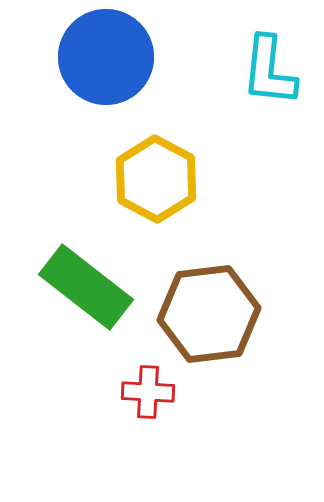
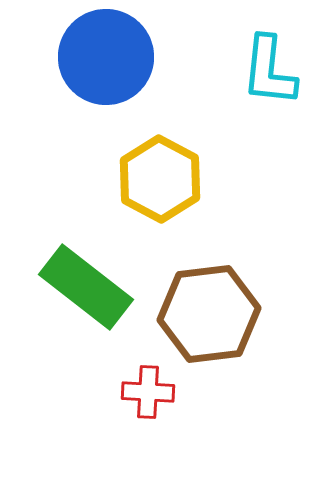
yellow hexagon: moved 4 px right
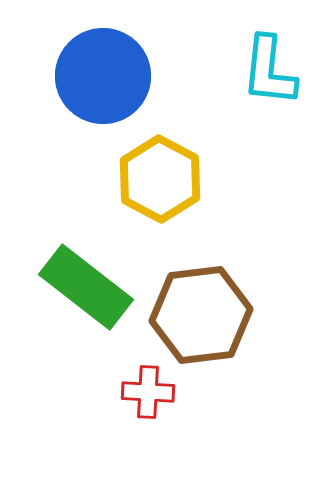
blue circle: moved 3 px left, 19 px down
brown hexagon: moved 8 px left, 1 px down
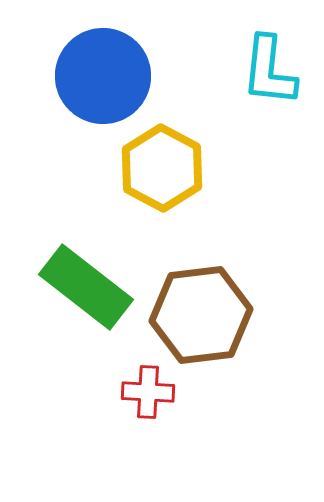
yellow hexagon: moved 2 px right, 11 px up
